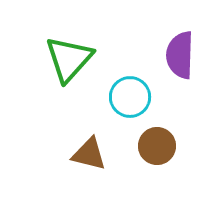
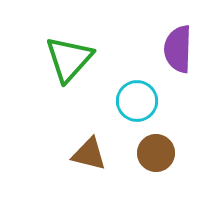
purple semicircle: moved 2 px left, 6 px up
cyan circle: moved 7 px right, 4 px down
brown circle: moved 1 px left, 7 px down
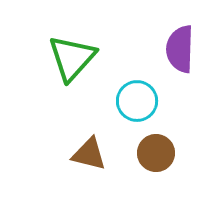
purple semicircle: moved 2 px right
green triangle: moved 3 px right, 1 px up
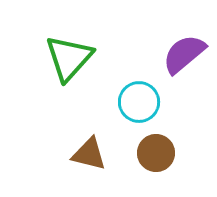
purple semicircle: moved 4 px right, 5 px down; rotated 48 degrees clockwise
green triangle: moved 3 px left
cyan circle: moved 2 px right, 1 px down
